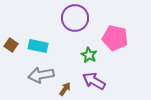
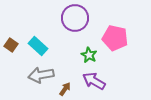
cyan rectangle: rotated 30 degrees clockwise
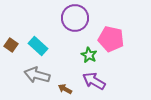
pink pentagon: moved 4 px left, 1 px down
gray arrow: moved 4 px left; rotated 25 degrees clockwise
brown arrow: rotated 96 degrees counterclockwise
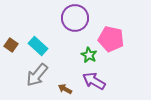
gray arrow: rotated 65 degrees counterclockwise
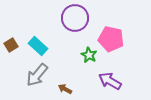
brown square: rotated 24 degrees clockwise
purple arrow: moved 16 px right
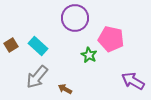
gray arrow: moved 2 px down
purple arrow: moved 23 px right
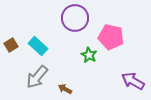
pink pentagon: moved 2 px up
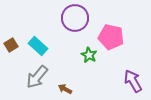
purple arrow: rotated 30 degrees clockwise
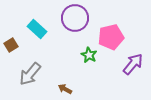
pink pentagon: rotated 25 degrees counterclockwise
cyan rectangle: moved 1 px left, 17 px up
gray arrow: moved 7 px left, 3 px up
purple arrow: moved 17 px up; rotated 70 degrees clockwise
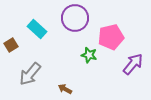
green star: rotated 14 degrees counterclockwise
